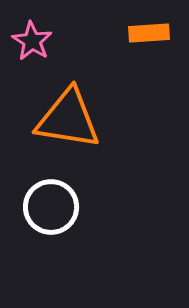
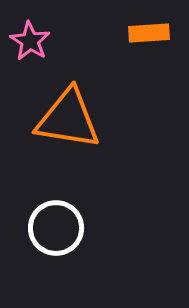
pink star: moved 2 px left
white circle: moved 5 px right, 21 px down
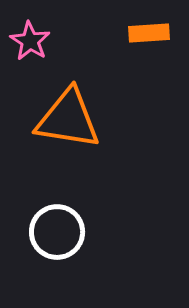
white circle: moved 1 px right, 4 px down
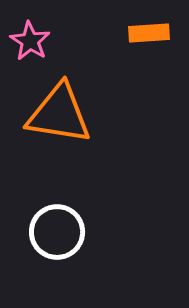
orange triangle: moved 9 px left, 5 px up
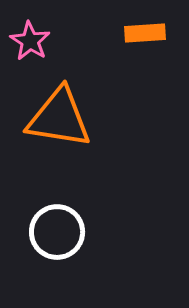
orange rectangle: moved 4 px left
orange triangle: moved 4 px down
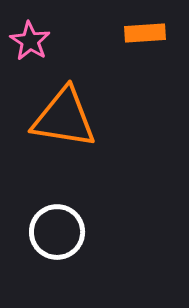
orange triangle: moved 5 px right
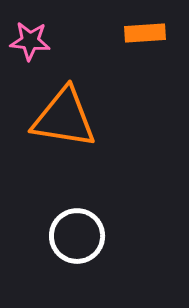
pink star: rotated 27 degrees counterclockwise
white circle: moved 20 px right, 4 px down
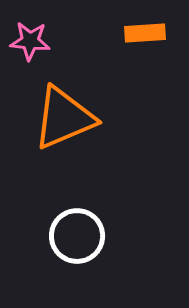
orange triangle: rotated 32 degrees counterclockwise
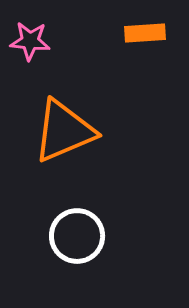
orange triangle: moved 13 px down
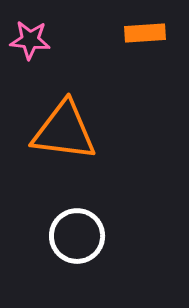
pink star: moved 1 px up
orange triangle: rotated 30 degrees clockwise
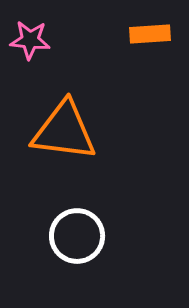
orange rectangle: moved 5 px right, 1 px down
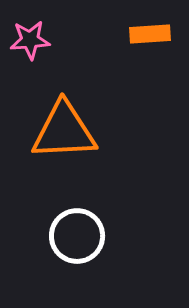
pink star: rotated 9 degrees counterclockwise
orange triangle: rotated 10 degrees counterclockwise
